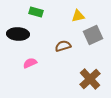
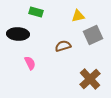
pink semicircle: rotated 88 degrees clockwise
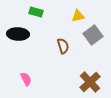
gray square: rotated 12 degrees counterclockwise
brown semicircle: rotated 91 degrees clockwise
pink semicircle: moved 4 px left, 16 px down
brown cross: moved 3 px down
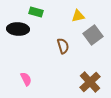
black ellipse: moved 5 px up
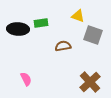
green rectangle: moved 5 px right, 11 px down; rotated 24 degrees counterclockwise
yellow triangle: rotated 32 degrees clockwise
gray square: rotated 36 degrees counterclockwise
brown semicircle: rotated 84 degrees counterclockwise
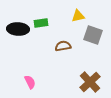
yellow triangle: rotated 32 degrees counterclockwise
pink semicircle: moved 4 px right, 3 px down
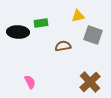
black ellipse: moved 3 px down
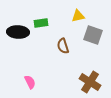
brown semicircle: rotated 98 degrees counterclockwise
brown cross: rotated 15 degrees counterclockwise
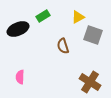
yellow triangle: moved 1 px down; rotated 16 degrees counterclockwise
green rectangle: moved 2 px right, 7 px up; rotated 24 degrees counterclockwise
black ellipse: moved 3 px up; rotated 25 degrees counterclockwise
pink semicircle: moved 10 px left, 5 px up; rotated 152 degrees counterclockwise
